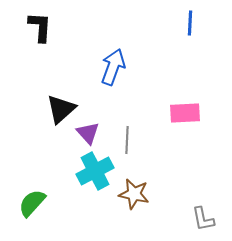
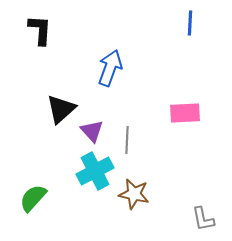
black L-shape: moved 3 px down
blue arrow: moved 3 px left, 1 px down
purple triangle: moved 4 px right, 2 px up
green semicircle: moved 1 px right, 5 px up
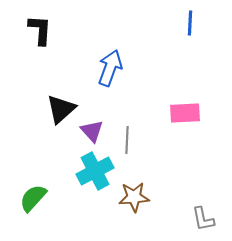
brown star: moved 3 px down; rotated 16 degrees counterclockwise
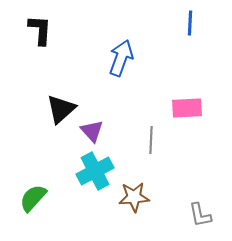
blue arrow: moved 11 px right, 10 px up
pink rectangle: moved 2 px right, 5 px up
gray line: moved 24 px right
gray L-shape: moved 3 px left, 4 px up
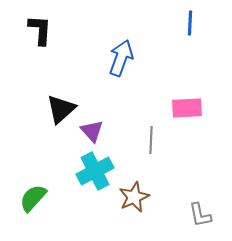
brown star: rotated 20 degrees counterclockwise
